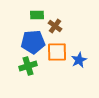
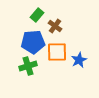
green rectangle: rotated 48 degrees counterclockwise
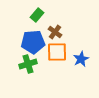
brown cross: moved 6 px down
blue star: moved 2 px right, 1 px up
green cross: moved 2 px up
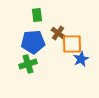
green rectangle: rotated 48 degrees counterclockwise
brown cross: moved 3 px right, 1 px down
orange square: moved 15 px right, 8 px up
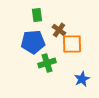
brown cross: moved 1 px right, 3 px up
blue star: moved 1 px right, 20 px down
green cross: moved 19 px right, 1 px up
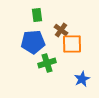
brown cross: moved 2 px right
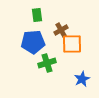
brown cross: rotated 24 degrees clockwise
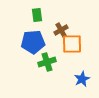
green cross: moved 1 px up
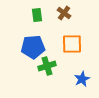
brown cross: moved 3 px right, 17 px up; rotated 24 degrees counterclockwise
blue pentagon: moved 5 px down
green cross: moved 4 px down
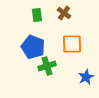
blue pentagon: rotated 25 degrees clockwise
blue star: moved 4 px right, 2 px up
